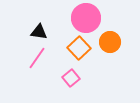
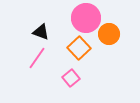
black triangle: moved 2 px right; rotated 12 degrees clockwise
orange circle: moved 1 px left, 8 px up
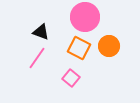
pink circle: moved 1 px left, 1 px up
orange circle: moved 12 px down
orange square: rotated 20 degrees counterclockwise
pink square: rotated 12 degrees counterclockwise
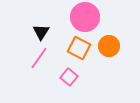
black triangle: rotated 42 degrees clockwise
pink line: moved 2 px right
pink square: moved 2 px left, 1 px up
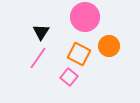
orange square: moved 6 px down
pink line: moved 1 px left
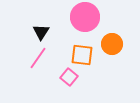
orange circle: moved 3 px right, 2 px up
orange square: moved 3 px right, 1 px down; rotated 20 degrees counterclockwise
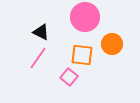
black triangle: rotated 36 degrees counterclockwise
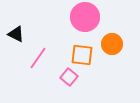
black triangle: moved 25 px left, 2 px down
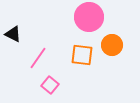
pink circle: moved 4 px right
black triangle: moved 3 px left
orange circle: moved 1 px down
pink square: moved 19 px left, 8 px down
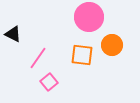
pink square: moved 1 px left, 3 px up; rotated 12 degrees clockwise
